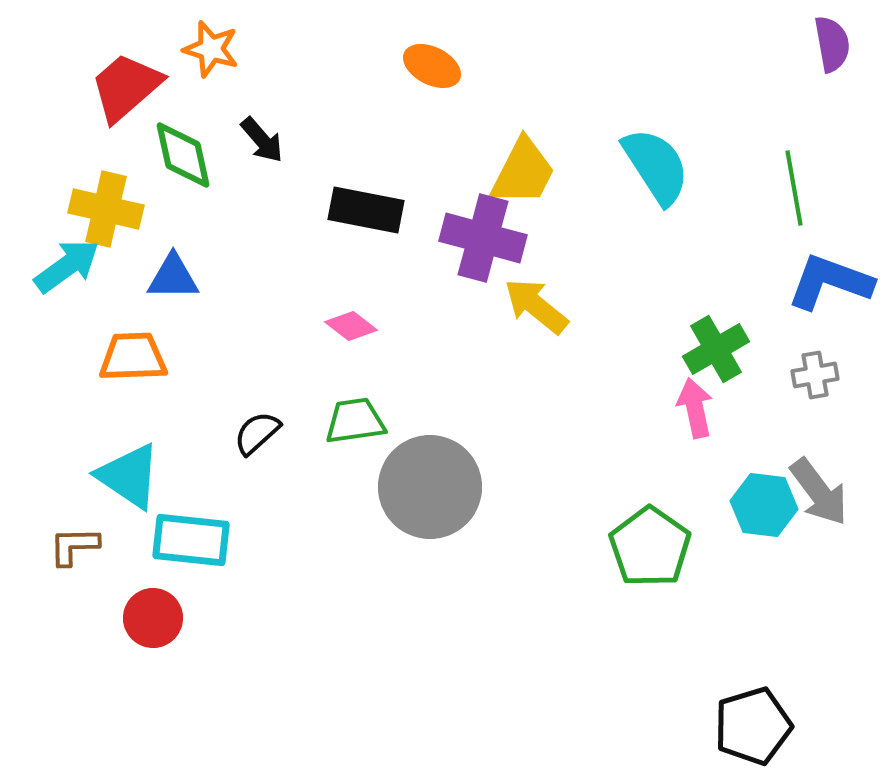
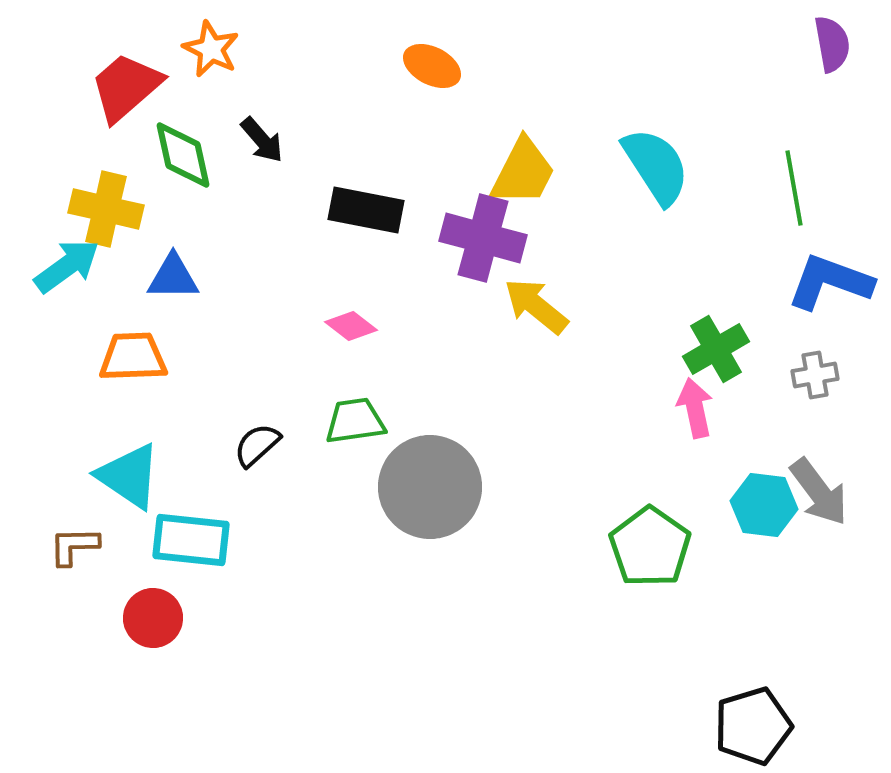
orange star: rotated 10 degrees clockwise
black semicircle: moved 12 px down
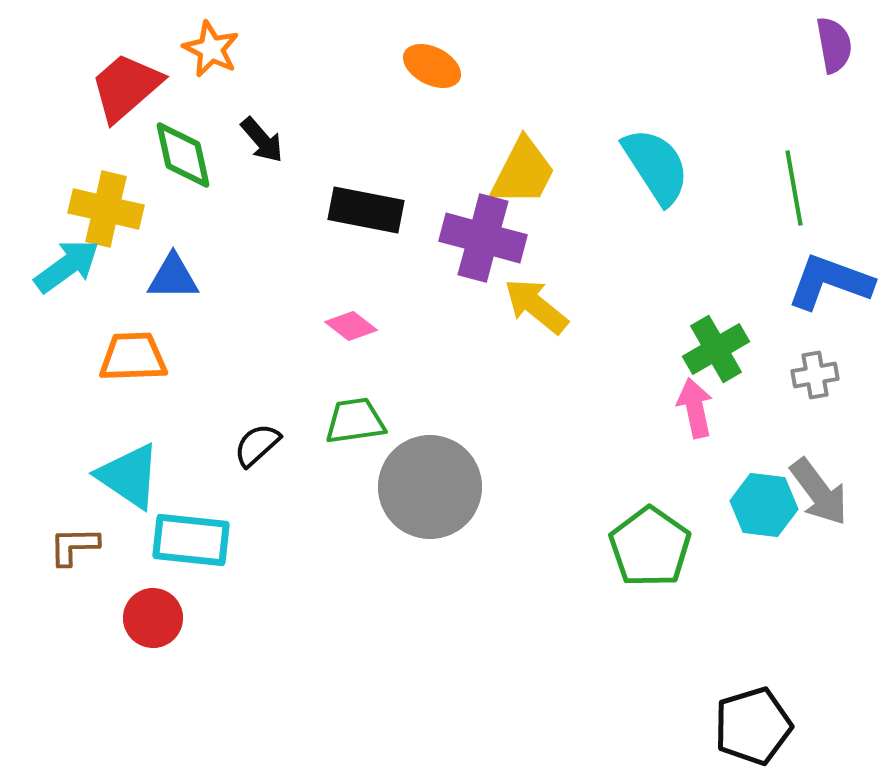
purple semicircle: moved 2 px right, 1 px down
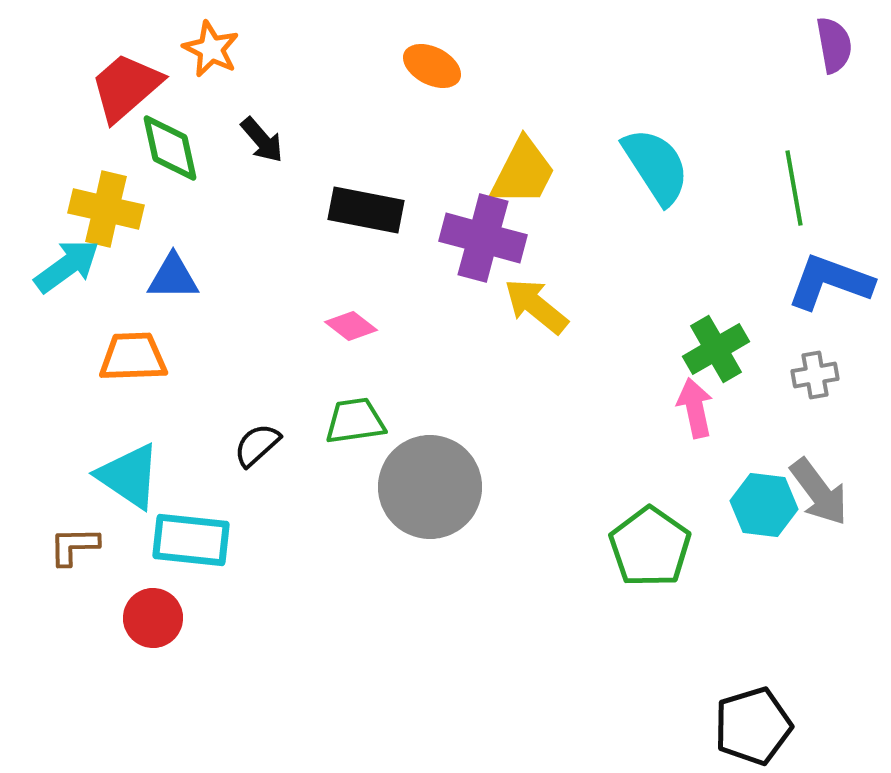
green diamond: moved 13 px left, 7 px up
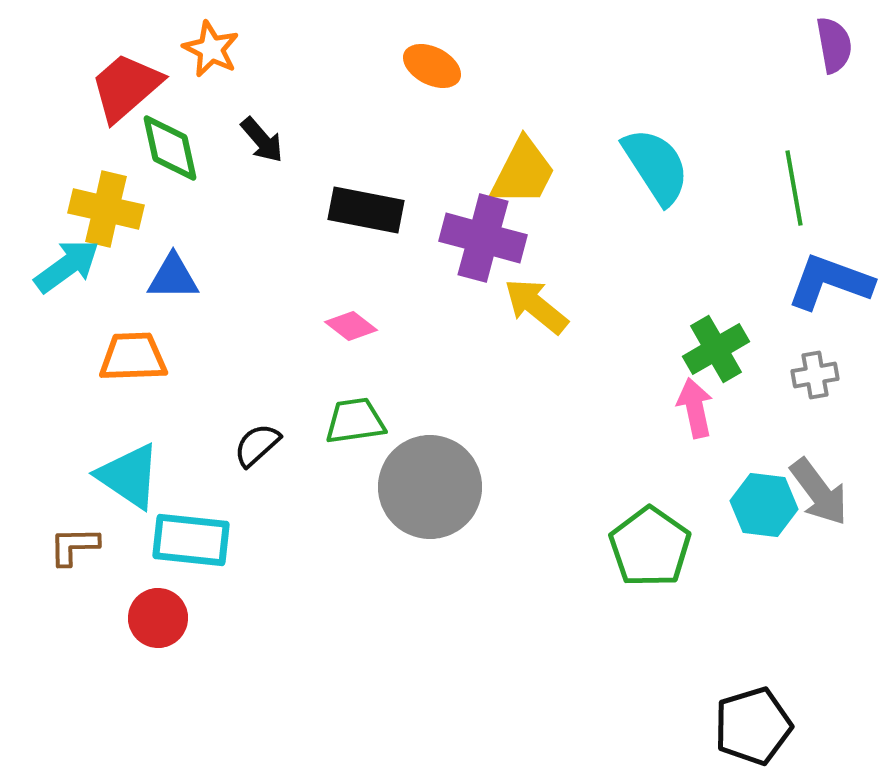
red circle: moved 5 px right
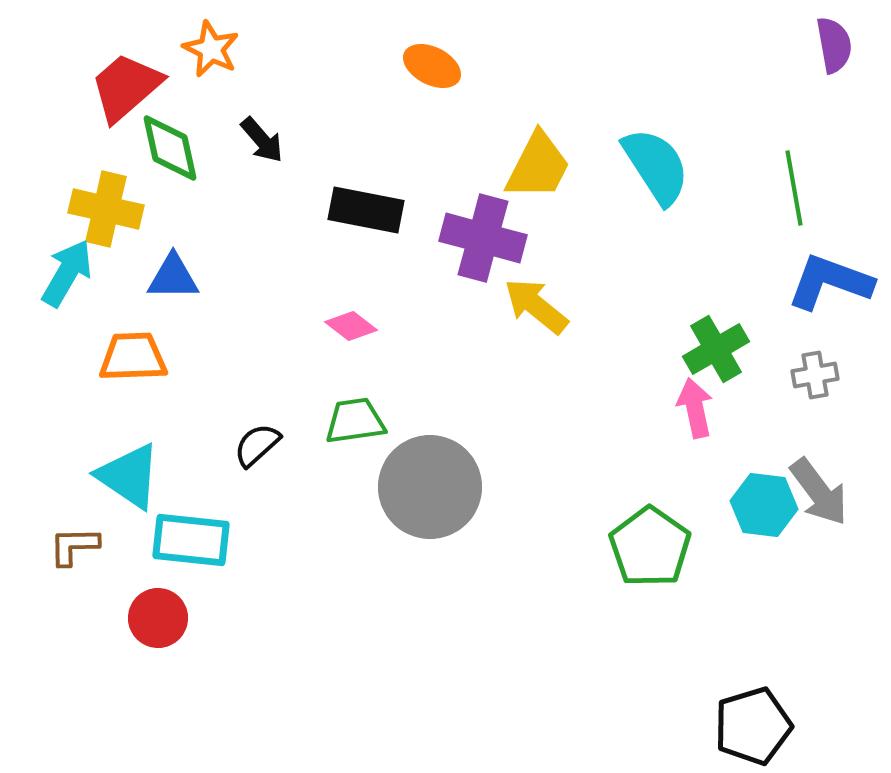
yellow trapezoid: moved 15 px right, 6 px up
cyan arrow: moved 7 px down; rotated 24 degrees counterclockwise
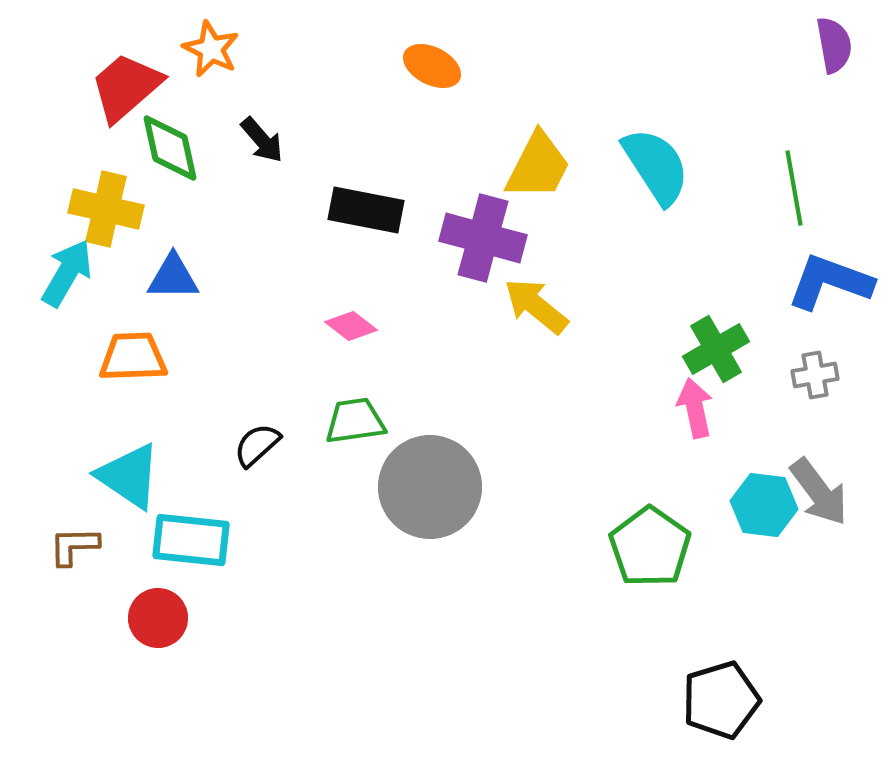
black pentagon: moved 32 px left, 26 px up
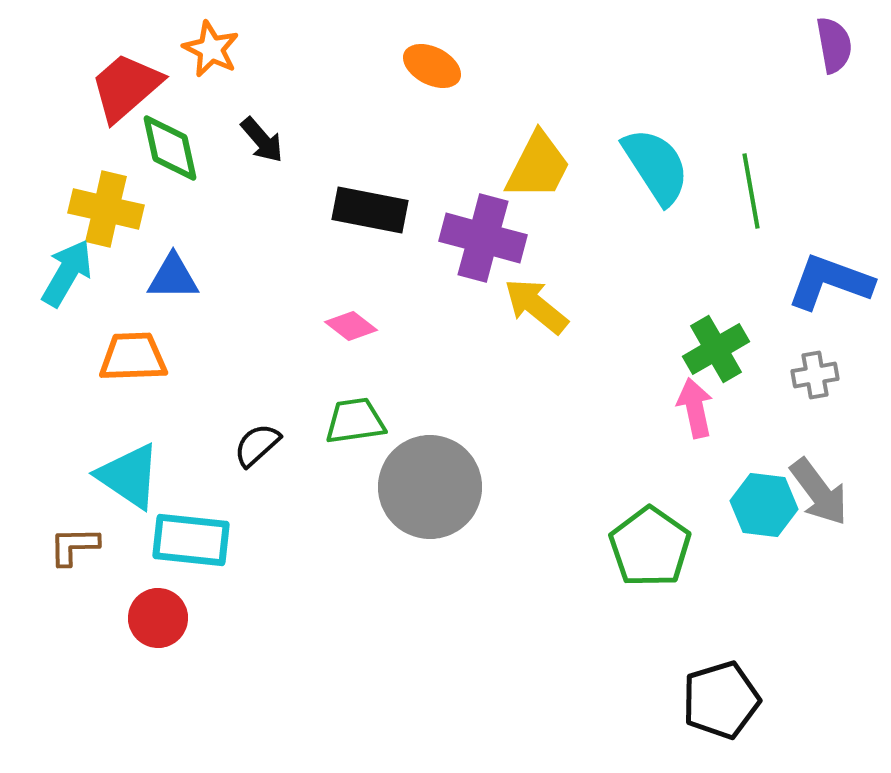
green line: moved 43 px left, 3 px down
black rectangle: moved 4 px right
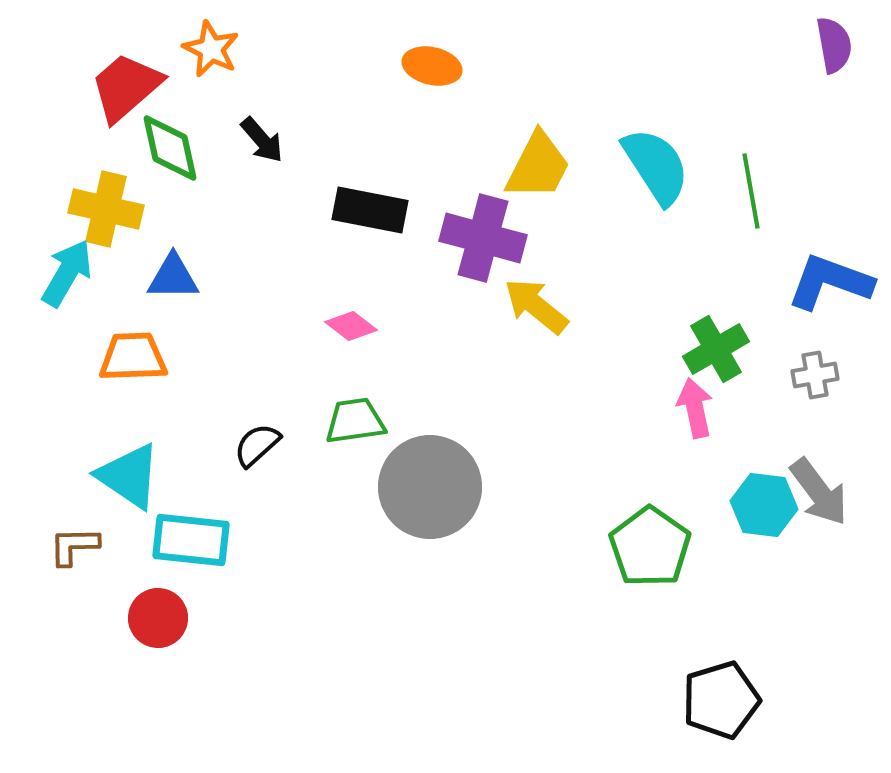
orange ellipse: rotated 14 degrees counterclockwise
